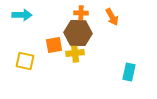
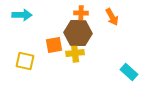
cyan rectangle: rotated 60 degrees counterclockwise
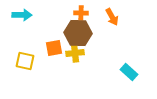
orange square: moved 3 px down
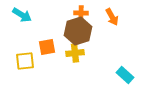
cyan arrow: rotated 30 degrees clockwise
brown hexagon: moved 2 px up; rotated 20 degrees counterclockwise
orange square: moved 7 px left, 1 px up
yellow square: rotated 18 degrees counterclockwise
cyan rectangle: moved 4 px left, 3 px down
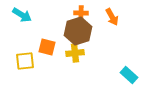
orange square: rotated 24 degrees clockwise
cyan rectangle: moved 4 px right
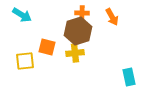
orange cross: moved 1 px right
cyan rectangle: moved 2 px down; rotated 36 degrees clockwise
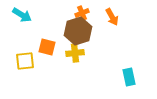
orange cross: rotated 24 degrees counterclockwise
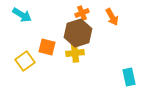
brown hexagon: moved 2 px down
yellow square: rotated 30 degrees counterclockwise
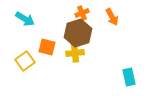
cyan arrow: moved 3 px right, 4 px down
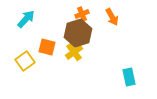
orange cross: moved 1 px down
cyan arrow: moved 1 px right; rotated 78 degrees counterclockwise
yellow cross: moved 1 px left, 1 px up; rotated 30 degrees counterclockwise
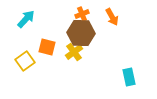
brown hexagon: moved 3 px right; rotated 20 degrees clockwise
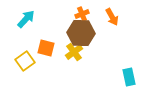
orange square: moved 1 px left, 1 px down
